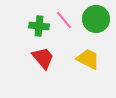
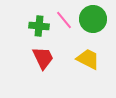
green circle: moved 3 px left
red trapezoid: rotated 15 degrees clockwise
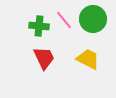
red trapezoid: moved 1 px right
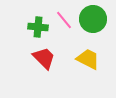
green cross: moved 1 px left, 1 px down
red trapezoid: rotated 20 degrees counterclockwise
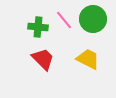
red trapezoid: moved 1 px left, 1 px down
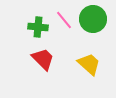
yellow trapezoid: moved 1 px right, 5 px down; rotated 15 degrees clockwise
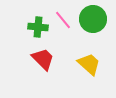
pink line: moved 1 px left
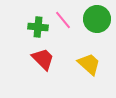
green circle: moved 4 px right
